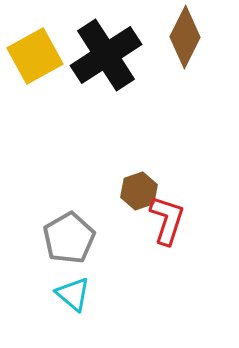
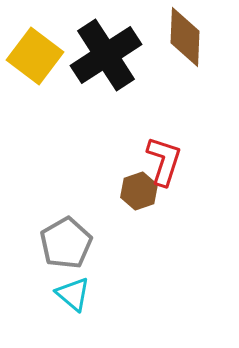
brown diamond: rotated 24 degrees counterclockwise
yellow square: rotated 24 degrees counterclockwise
red L-shape: moved 3 px left, 59 px up
gray pentagon: moved 3 px left, 5 px down
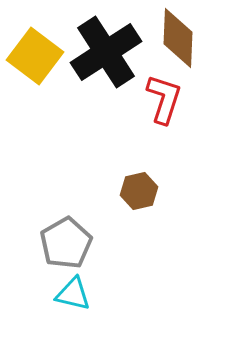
brown diamond: moved 7 px left, 1 px down
black cross: moved 3 px up
red L-shape: moved 62 px up
brown hexagon: rotated 6 degrees clockwise
cyan triangle: rotated 27 degrees counterclockwise
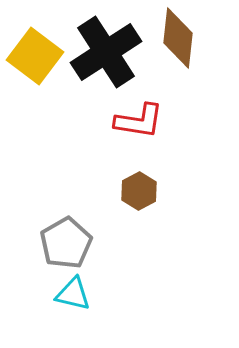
brown diamond: rotated 4 degrees clockwise
red L-shape: moved 25 px left, 22 px down; rotated 81 degrees clockwise
brown hexagon: rotated 15 degrees counterclockwise
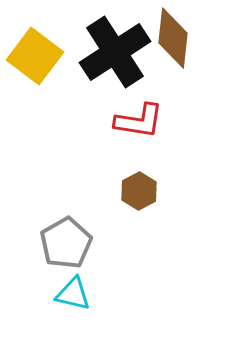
brown diamond: moved 5 px left
black cross: moved 9 px right
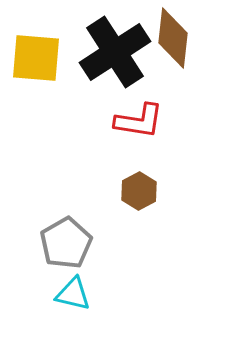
yellow square: moved 1 px right, 2 px down; rotated 32 degrees counterclockwise
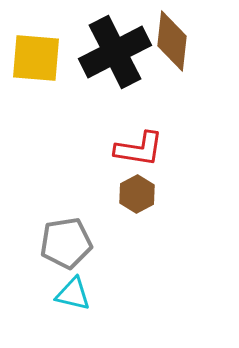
brown diamond: moved 1 px left, 3 px down
black cross: rotated 6 degrees clockwise
red L-shape: moved 28 px down
brown hexagon: moved 2 px left, 3 px down
gray pentagon: rotated 21 degrees clockwise
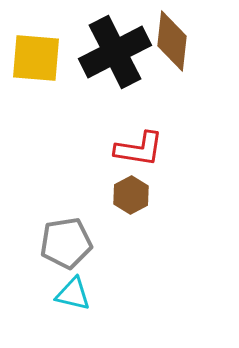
brown hexagon: moved 6 px left, 1 px down
